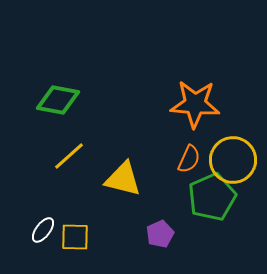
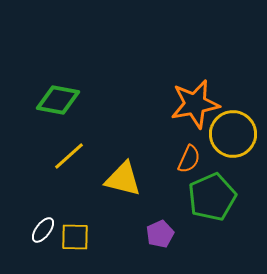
orange star: rotated 15 degrees counterclockwise
yellow circle: moved 26 px up
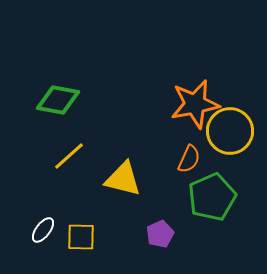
yellow circle: moved 3 px left, 3 px up
yellow square: moved 6 px right
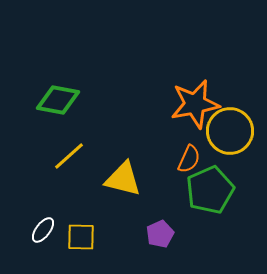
green pentagon: moved 2 px left, 7 px up
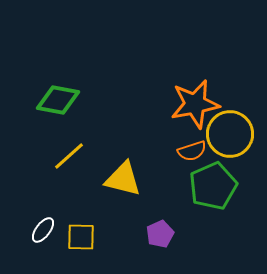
yellow circle: moved 3 px down
orange semicircle: moved 3 px right, 8 px up; rotated 48 degrees clockwise
green pentagon: moved 3 px right, 4 px up
